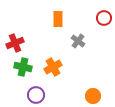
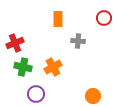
gray cross: rotated 32 degrees counterclockwise
purple circle: moved 1 px up
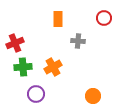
green cross: rotated 18 degrees counterclockwise
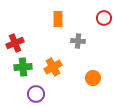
orange circle: moved 18 px up
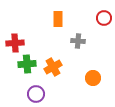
red cross: rotated 18 degrees clockwise
green cross: moved 4 px right, 3 px up
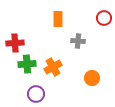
orange circle: moved 1 px left
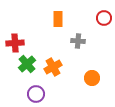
green cross: rotated 36 degrees counterclockwise
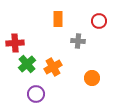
red circle: moved 5 px left, 3 px down
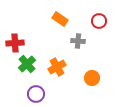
orange rectangle: moved 2 px right; rotated 56 degrees counterclockwise
orange cross: moved 4 px right
